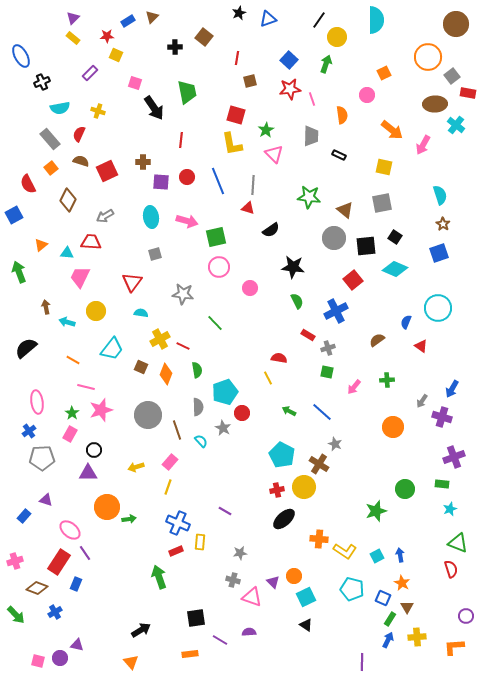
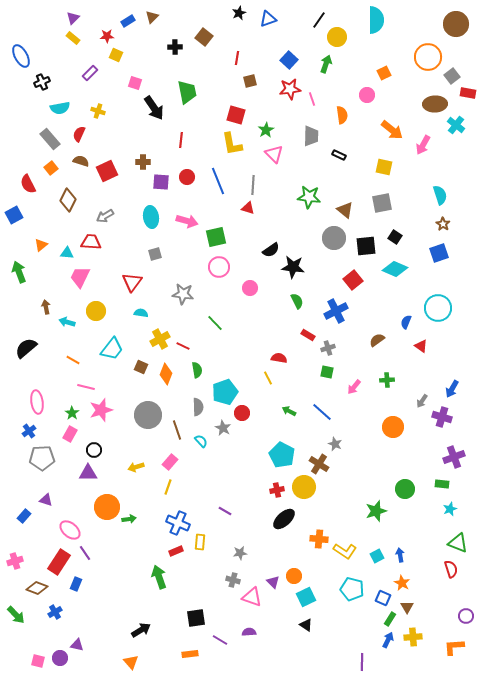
black semicircle at (271, 230): moved 20 px down
yellow cross at (417, 637): moved 4 px left
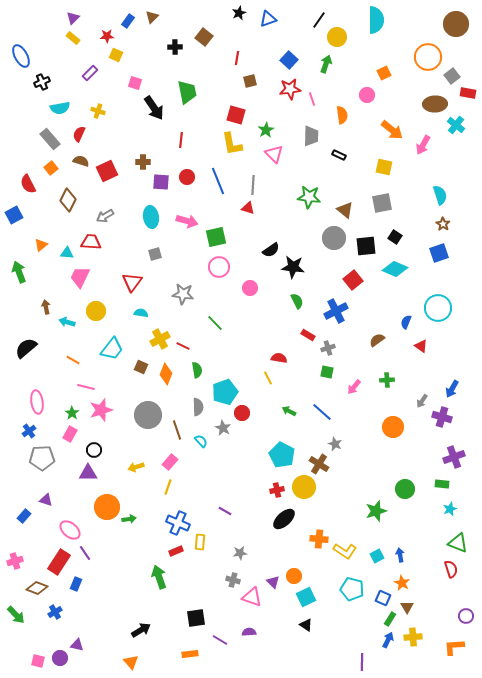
blue rectangle at (128, 21): rotated 24 degrees counterclockwise
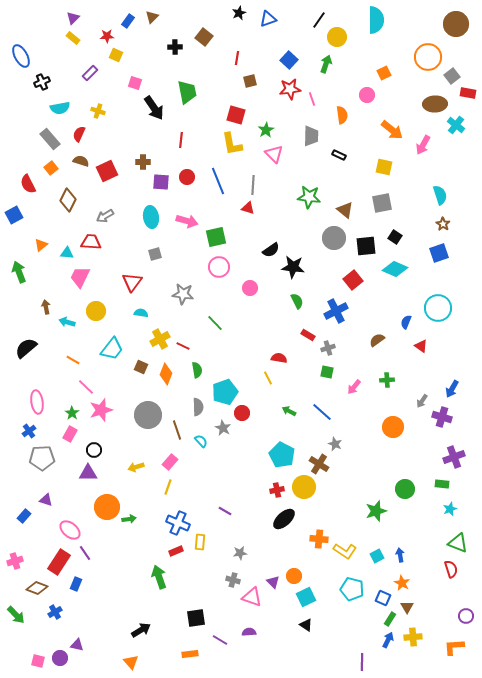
pink line at (86, 387): rotated 30 degrees clockwise
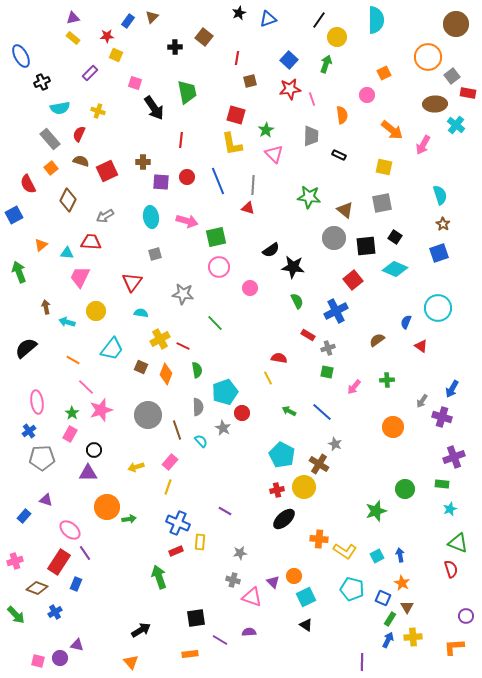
purple triangle at (73, 18): rotated 32 degrees clockwise
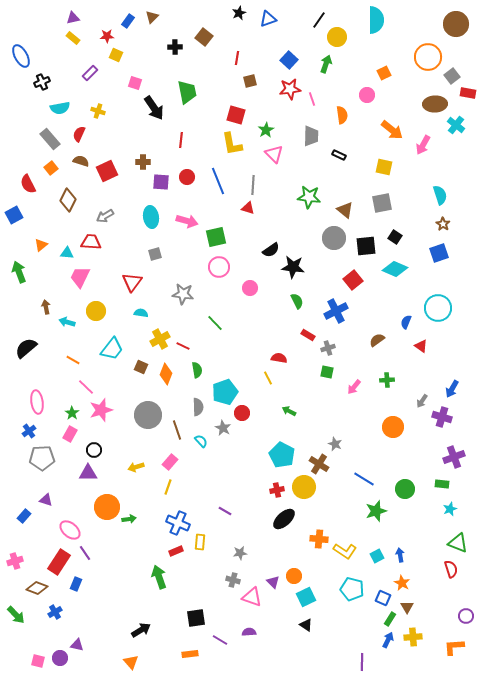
blue line at (322, 412): moved 42 px right, 67 px down; rotated 10 degrees counterclockwise
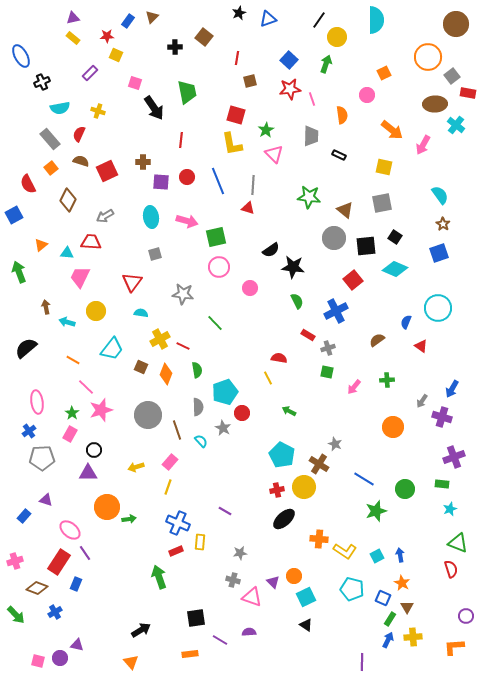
cyan semicircle at (440, 195): rotated 18 degrees counterclockwise
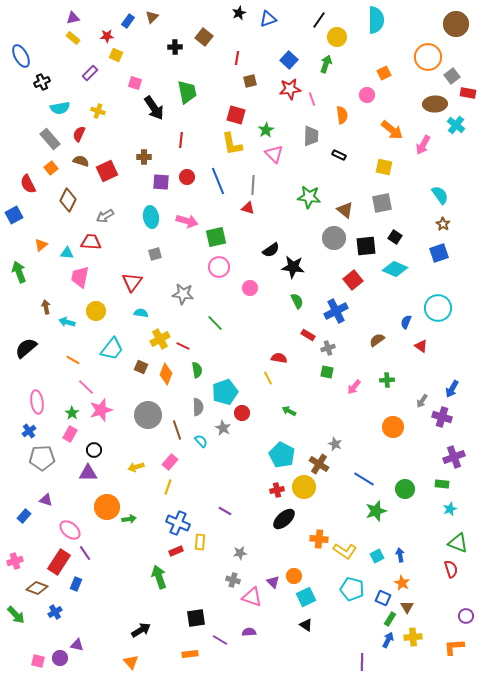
brown cross at (143, 162): moved 1 px right, 5 px up
pink trapezoid at (80, 277): rotated 15 degrees counterclockwise
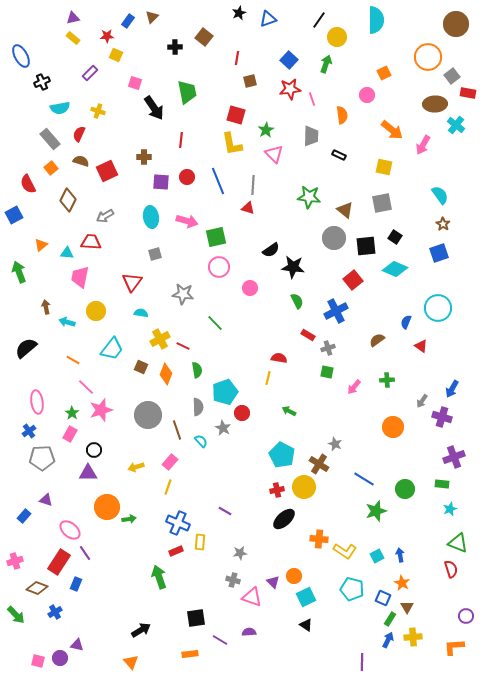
yellow line at (268, 378): rotated 40 degrees clockwise
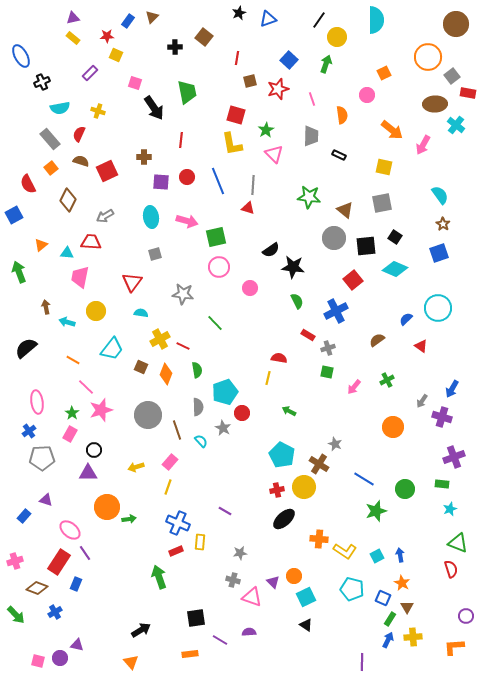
red star at (290, 89): moved 12 px left; rotated 10 degrees counterclockwise
blue semicircle at (406, 322): moved 3 px up; rotated 24 degrees clockwise
green cross at (387, 380): rotated 24 degrees counterclockwise
